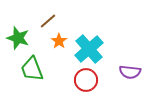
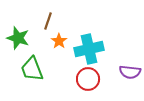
brown line: rotated 30 degrees counterclockwise
cyan cross: rotated 28 degrees clockwise
red circle: moved 2 px right, 1 px up
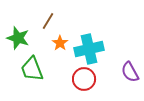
brown line: rotated 12 degrees clockwise
orange star: moved 1 px right, 2 px down
purple semicircle: rotated 55 degrees clockwise
red circle: moved 4 px left
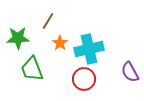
green star: rotated 20 degrees counterclockwise
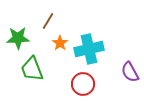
red circle: moved 1 px left, 5 px down
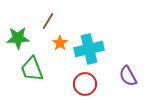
purple semicircle: moved 2 px left, 4 px down
red circle: moved 2 px right
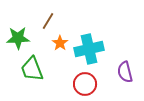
purple semicircle: moved 3 px left, 4 px up; rotated 15 degrees clockwise
